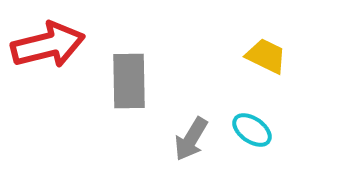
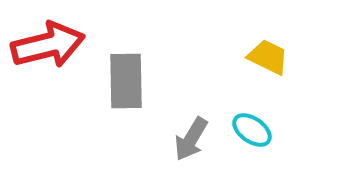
yellow trapezoid: moved 2 px right, 1 px down
gray rectangle: moved 3 px left
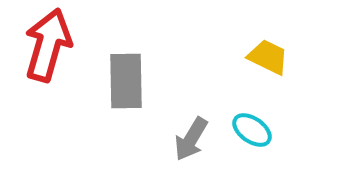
red arrow: rotated 60 degrees counterclockwise
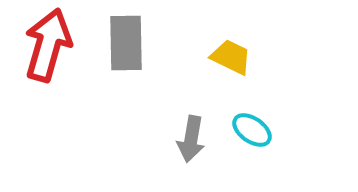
yellow trapezoid: moved 37 px left
gray rectangle: moved 38 px up
gray arrow: rotated 21 degrees counterclockwise
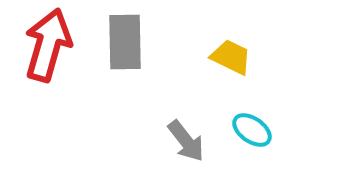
gray rectangle: moved 1 px left, 1 px up
gray arrow: moved 5 px left, 2 px down; rotated 48 degrees counterclockwise
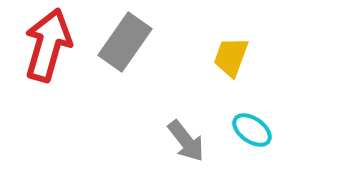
gray rectangle: rotated 36 degrees clockwise
yellow trapezoid: rotated 96 degrees counterclockwise
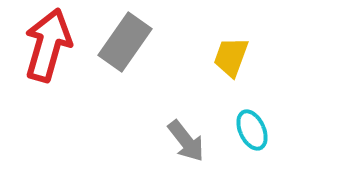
cyan ellipse: rotated 30 degrees clockwise
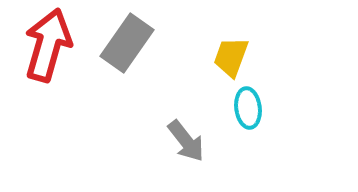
gray rectangle: moved 2 px right, 1 px down
cyan ellipse: moved 4 px left, 22 px up; rotated 18 degrees clockwise
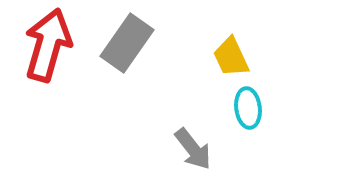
yellow trapezoid: rotated 45 degrees counterclockwise
gray arrow: moved 7 px right, 8 px down
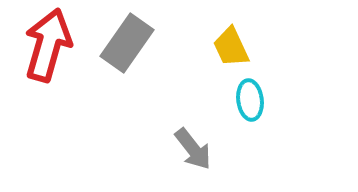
yellow trapezoid: moved 10 px up
cyan ellipse: moved 2 px right, 8 px up
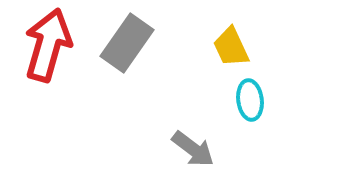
gray arrow: rotated 15 degrees counterclockwise
